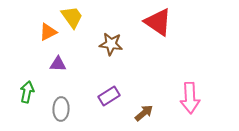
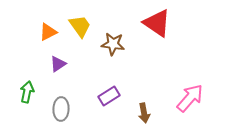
yellow trapezoid: moved 8 px right, 9 px down
red triangle: moved 1 px left, 1 px down
brown star: moved 2 px right
purple triangle: rotated 36 degrees counterclockwise
pink arrow: rotated 136 degrees counterclockwise
brown arrow: rotated 120 degrees clockwise
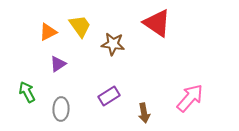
green arrow: rotated 40 degrees counterclockwise
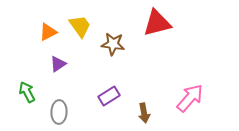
red triangle: rotated 48 degrees counterclockwise
gray ellipse: moved 2 px left, 3 px down
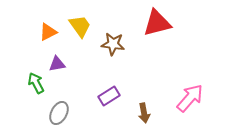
purple triangle: moved 1 px left; rotated 24 degrees clockwise
green arrow: moved 9 px right, 9 px up
gray ellipse: moved 1 px down; rotated 25 degrees clockwise
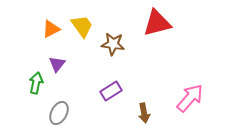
yellow trapezoid: moved 2 px right
orange triangle: moved 3 px right, 3 px up
purple triangle: rotated 42 degrees counterclockwise
green arrow: rotated 40 degrees clockwise
purple rectangle: moved 2 px right, 5 px up
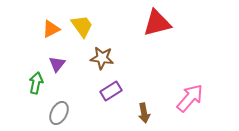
brown star: moved 11 px left, 14 px down
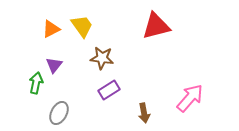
red triangle: moved 1 px left, 3 px down
purple triangle: moved 3 px left, 1 px down
purple rectangle: moved 2 px left, 1 px up
